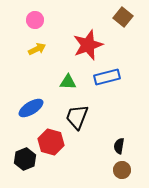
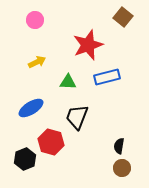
yellow arrow: moved 13 px down
brown circle: moved 2 px up
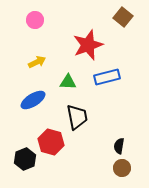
blue ellipse: moved 2 px right, 8 px up
black trapezoid: rotated 148 degrees clockwise
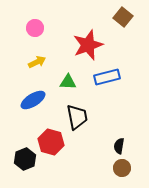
pink circle: moved 8 px down
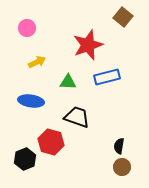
pink circle: moved 8 px left
blue ellipse: moved 2 px left, 1 px down; rotated 40 degrees clockwise
black trapezoid: rotated 60 degrees counterclockwise
brown circle: moved 1 px up
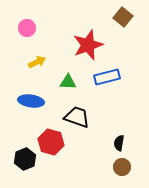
black semicircle: moved 3 px up
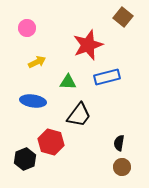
blue ellipse: moved 2 px right
black trapezoid: moved 2 px right, 2 px up; rotated 108 degrees clockwise
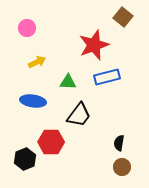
red star: moved 6 px right
red hexagon: rotated 15 degrees counterclockwise
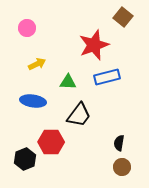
yellow arrow: moved 2 px down
